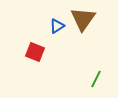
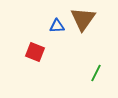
blue triangle: rotated 28 degrees clockwise
green line: moved 6 px up
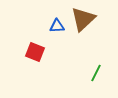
brown triangle: rotated 12 degrees clockwise
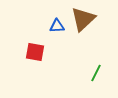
red square: rotated 12 degrees counterclockwise
